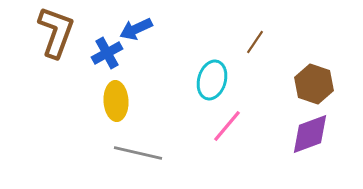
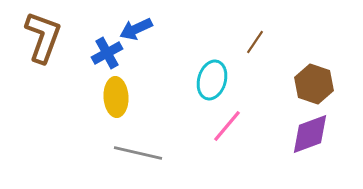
brown L-shape: moved 13 px left, 5 px down
yellow ellipse: moved 4 px up
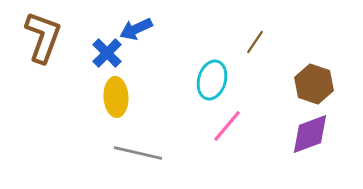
blue cross: rotated 16 degrees counterclockwise
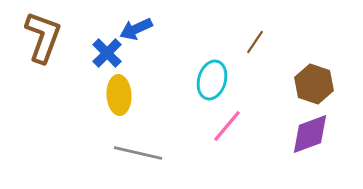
yellow ellipse: moved 3 px right, 2 px up
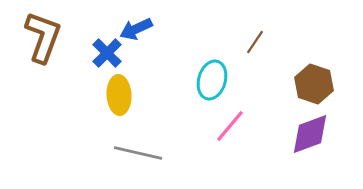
pink line: moved 3 px right
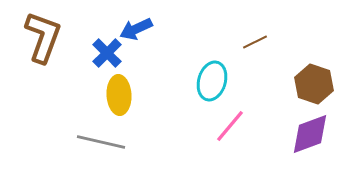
brown line: rotated 30 degrees clockwise
cyan ellipse: moved 1 px down
gray line: moved 37 px left, 11 px up
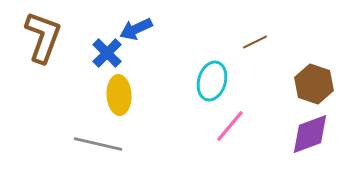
gray line: moved 3 px left, 2 px down
